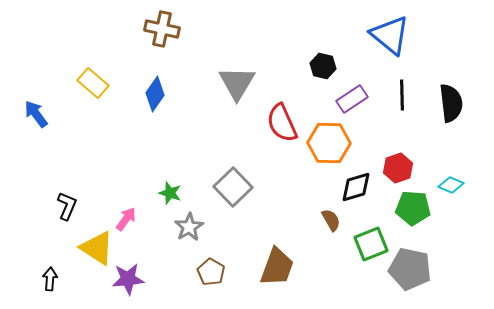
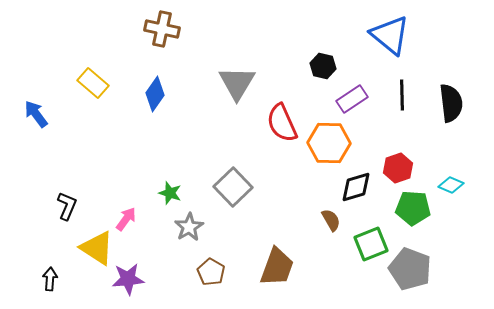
gray pentagon: rotated 9 degrees clockwise
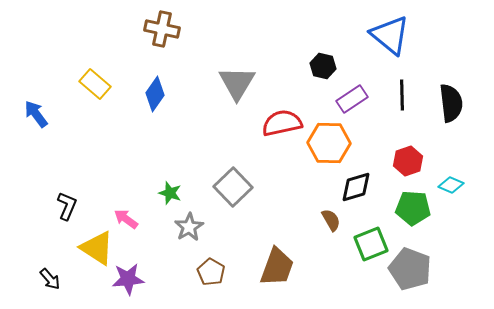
yellow rectangle: moved 2 px right, 1 px down
red semicircle: rotated 102 degrees clockwise
red hexagon: moved 10 px right, 7 px up
pink arrow: rotated 90 degrees counterclockwise
black arrow: rotated 135 degrees clockwise
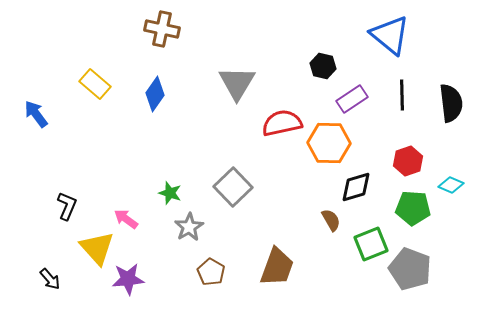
yellow triangle: rotated 15 degrees clockwise
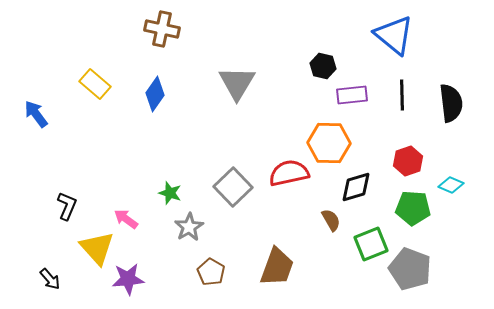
blue triangle: moved 4 px right
purple rectangle: moved 4 px up; rotated 28 degrees clockwise
red semicircle: moved 7 px right, 50 px down
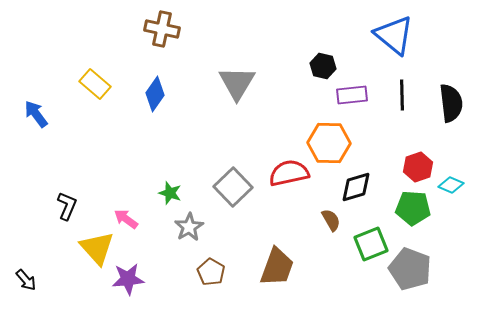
red hexagon: moved 10 px right, 6 px down
black arrow: moved 24 px left, 1 px down
